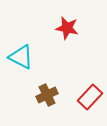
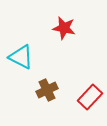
red star: moved 3 px left
brown cross: moved 5 px up
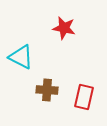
brown cross: rotated 30 degrees clockwise
red rectangle: moved 6 px left; rotated 30 degrees counterclockwise
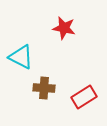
brown cross: moved 3 px left, 2 px up
red rectangle: rotated 45 degrees clockwise
